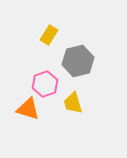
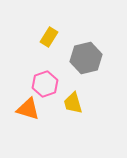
yellow rectangle: moved 2 px down
gray hexagon: moved 8 px right, 3 px up
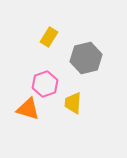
yellow trapezoid: rotated 20 degrees clockwise
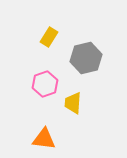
orange triangle: moved 16 px right, 30 px down; rotated 10 degrees counterclockwise
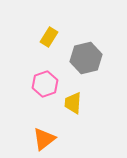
orange triangle: rotated 45 degrees counterclockwise
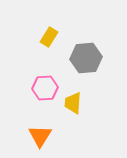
gray hexagon: rotated 8 degrees clockwise
pink hexagon: moved 4 px down; rotated 15 degrees clockwise
orange triangle: moved 4 px left, 3 px up; rotated 20 degrees counterclockwise
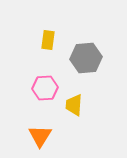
yellow rectangle: moved 1 px left, 3 px down; rotated 24 degrees counterclockwise
yellow trapezoid: moved 1 px right, 2 px down
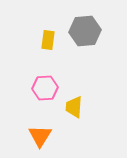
gray hexagon: moved 1 px left, 27 px up
yellow trapezoid: moved 2 px down
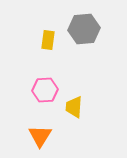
gray hexagon: moved 1 px left, 2 px up
pink hexagon: moved 2 px down
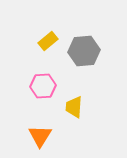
gray hexagon: moved 22 px down
yellow rectangle: moved 1 px down; rotated 42 degrees clockwise
pink hexagon: moved 2 px left, 4 px up
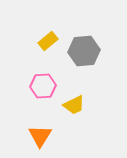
yellow trapezoid: moved 2 px up; rotated 120 degrees counterclockwise
